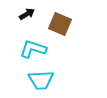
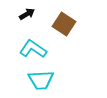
brown square: moved 4 px right; rotated 10 degrees clockwise
cyan L-shape: rotated 16 degrees clockwise
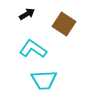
cyan trapezoid: moved 3 px right
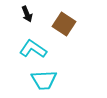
black arrow: rotated 98 degrees clockwise
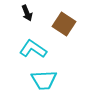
black arrow: moved 1 px up
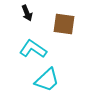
brown square: rotated 25 degrees counterclockwise
cyan trapezoid: moved 3 px right; rotated 40 degrees counterclockwise
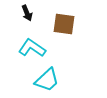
cyan L-shape: moved 1 px left, 1 px up
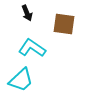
cyan trapezoid: moved 26 px left
